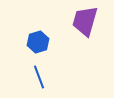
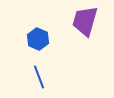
blue hexagon: moved 3 px up; rotated 20 degrees counterclockwise
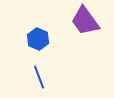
purple trapezoid: rotated 52 degrees counterclockwise
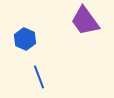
blue hexagon: moved 13 px left
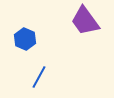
blue line: rotated 50 degrees clockwise
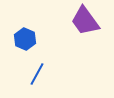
blue line: moved 2 px left, 3 px up
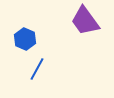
blue line: moved 5 px up
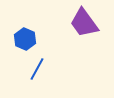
purple trapezoid: moved 1 px left, 2 px down
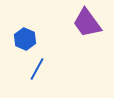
purple trapezoid: moved 3 px right
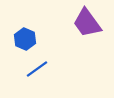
blue line: rotated 25 degrees clockwise
